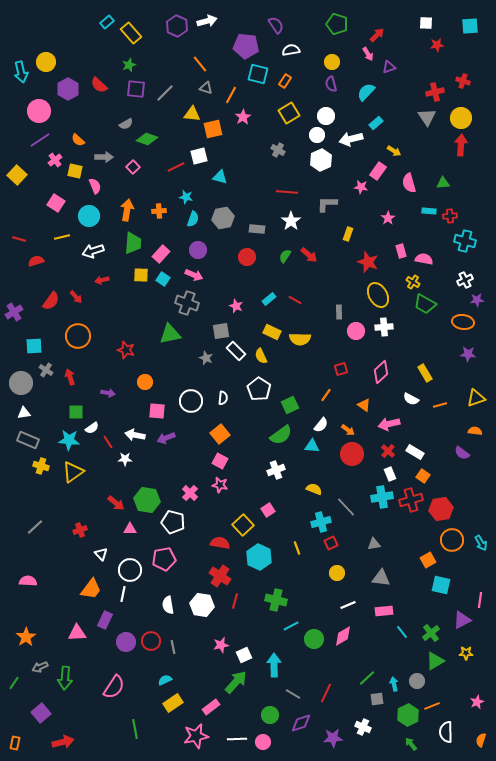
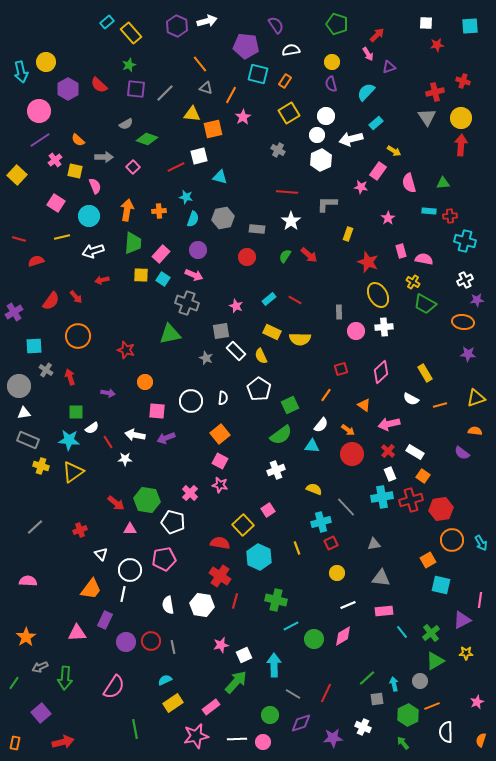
gray circle at (21, 383): moved 2 px left, 3 px down
gray circle at (417, 681): moved 3 px right
green arrow at (411, 744): moved 8 px left, 1 px up
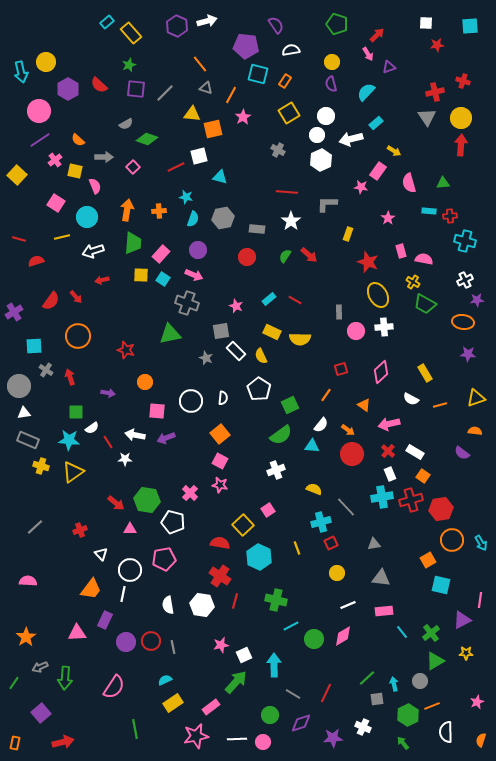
cyan circle at (89, 216): moved 2 px left, 1 px down
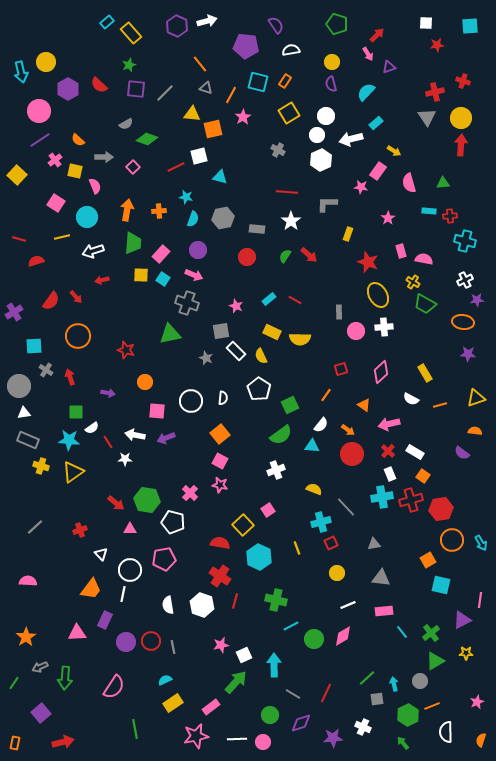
cyan square at (258, 74): moved 8 px down
white hexagon at (202, 605): rotated 10 degrees clockwise
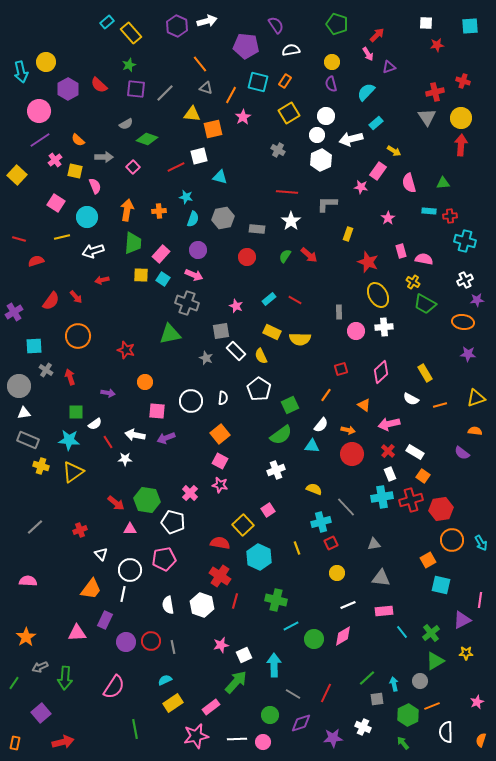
white semicircle at (92, 428): moved 3 px right, 4 px up
orange arrow at (348, 430): rotated 24 degrees counterclockwise
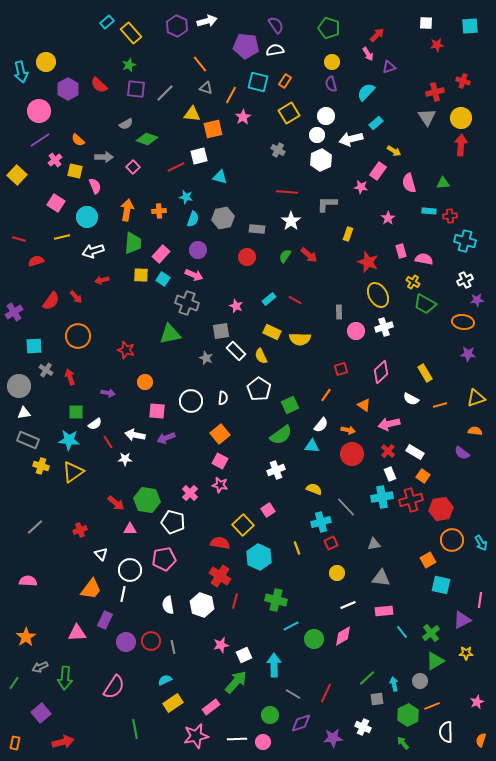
green pentagon at (337, 24): moved 8 px left, 4 px down
white semicircle at (291, 50): moved 16 px left
white cross at (384, 327): rotated 12 degrees counterclockwise
